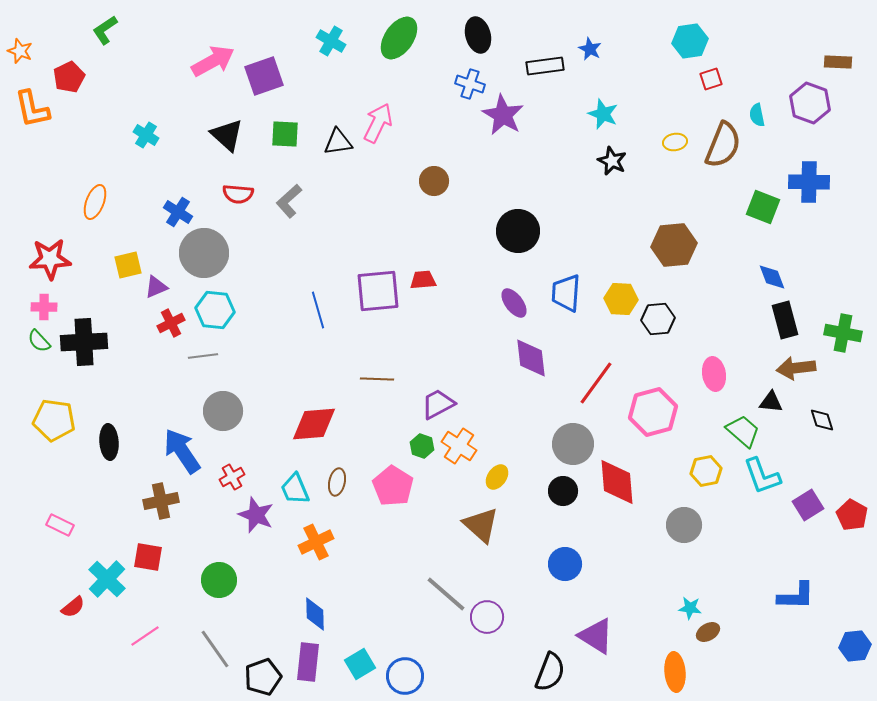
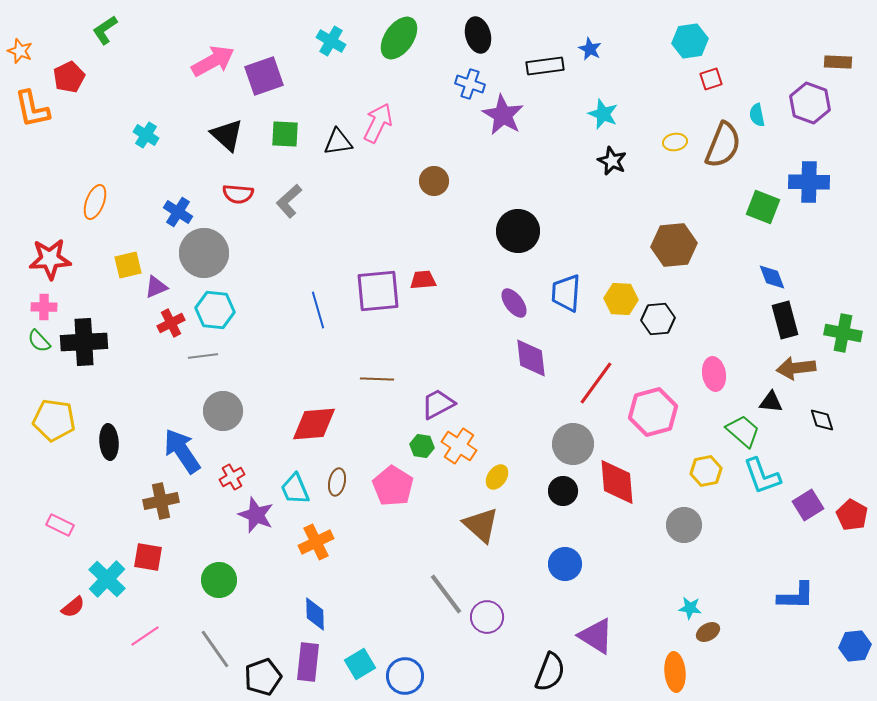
green hexagon at (422, 446): rotated 10 degrees counterclockwise
gray line at (446, 594): rotated 12 degrees clockwise
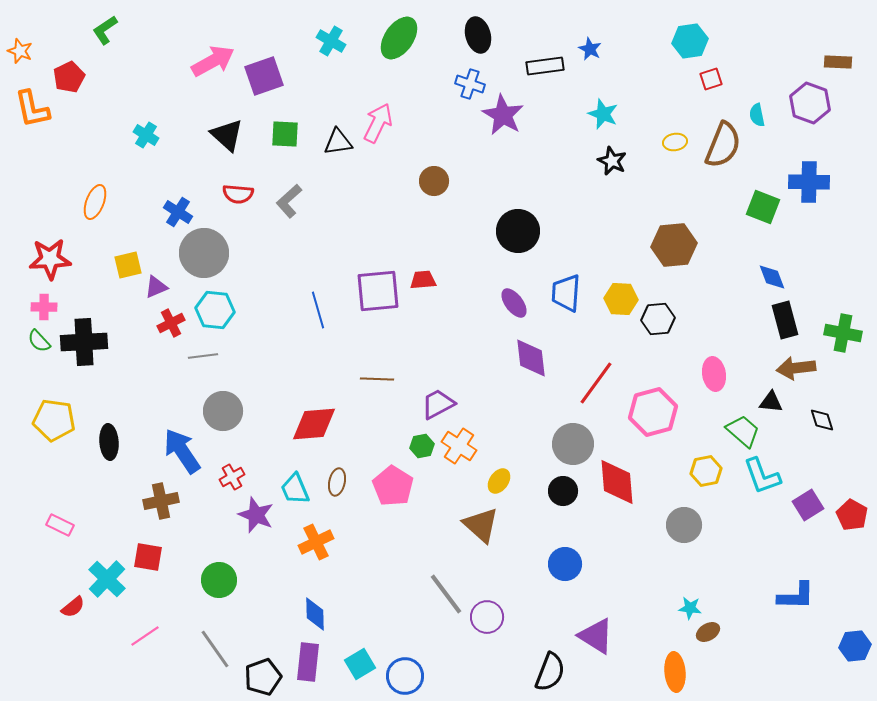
green hexagon at (422, 446): rotated 20 degrees counterclockwise
yellow ellipse at (497, 477): moved 2 px right, 4 px down
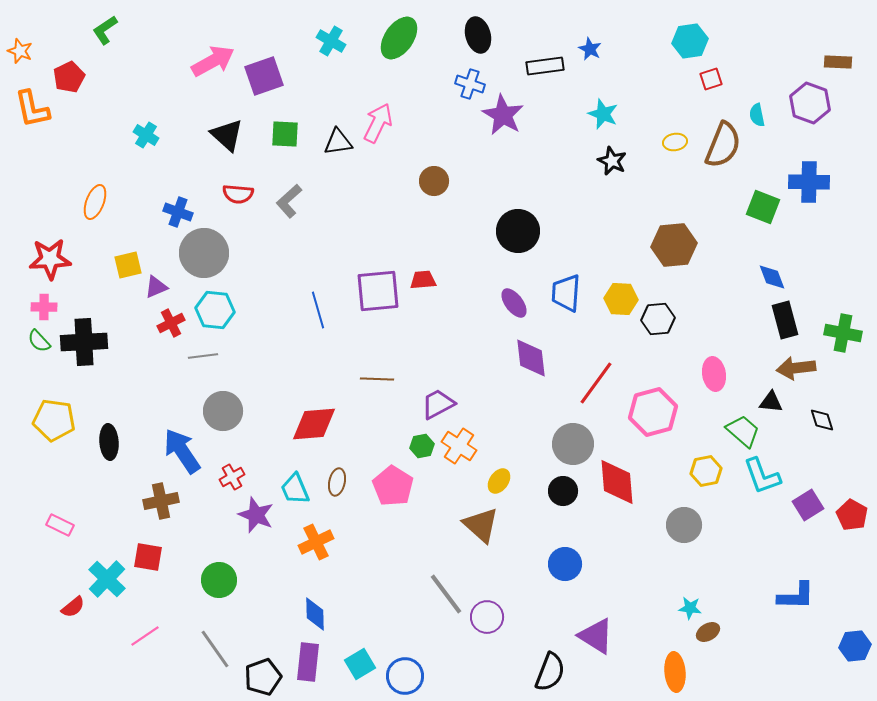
blue cross at (178, 212): rotated 12 degrees counterclockwise
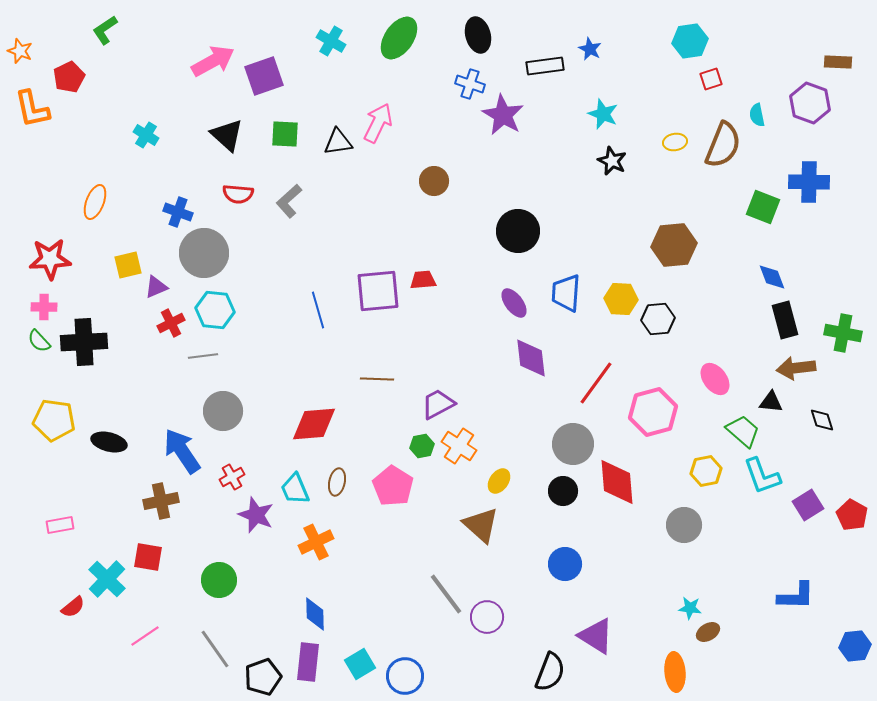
pink ellipse at (714, 374): moved 1 px right, 5 px down; rotated 28 degrees counterclockwise
black ellipse at (109, 442): rotated 72 degrees counterclockwise
pink rectangle at (60, 525): rotated 36 degrees counterclockwise
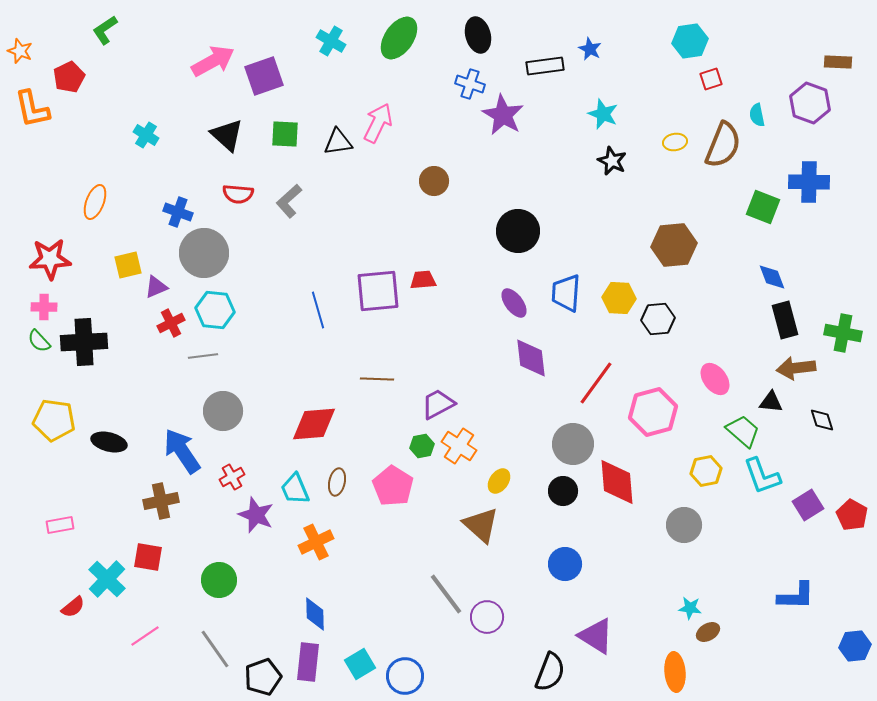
yellow hexagon at (621, 299): moved 2 px left, 1 px up
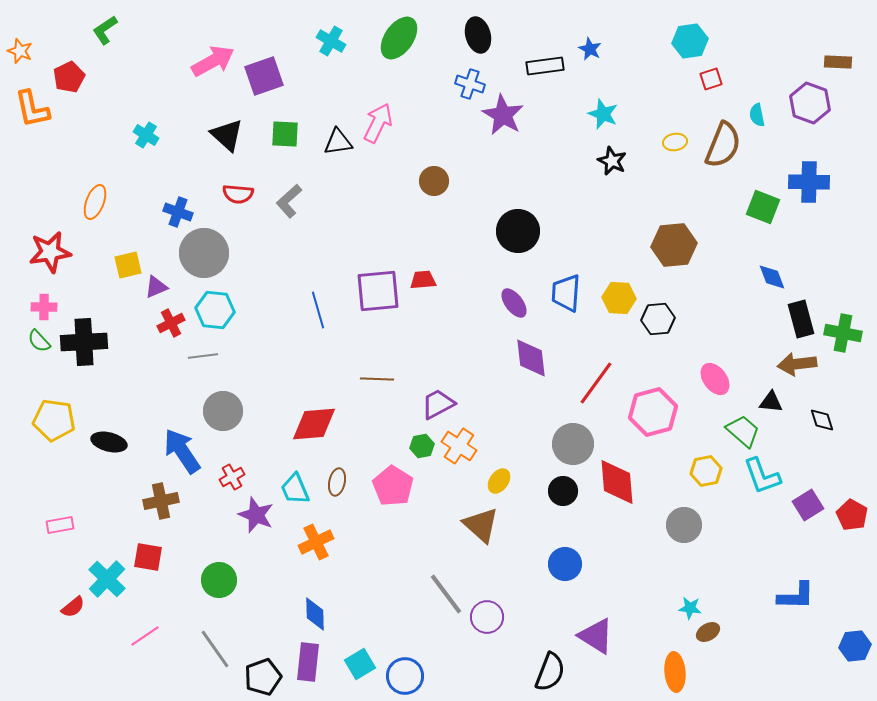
red star at (50, 259): moved 7 px up; rotated 6 degrees counterclockwise
black rectangle at (785, 320): moved 16 px right, 1 px up
brown arrow at (796, 368): moved 1 px right, 4 px up
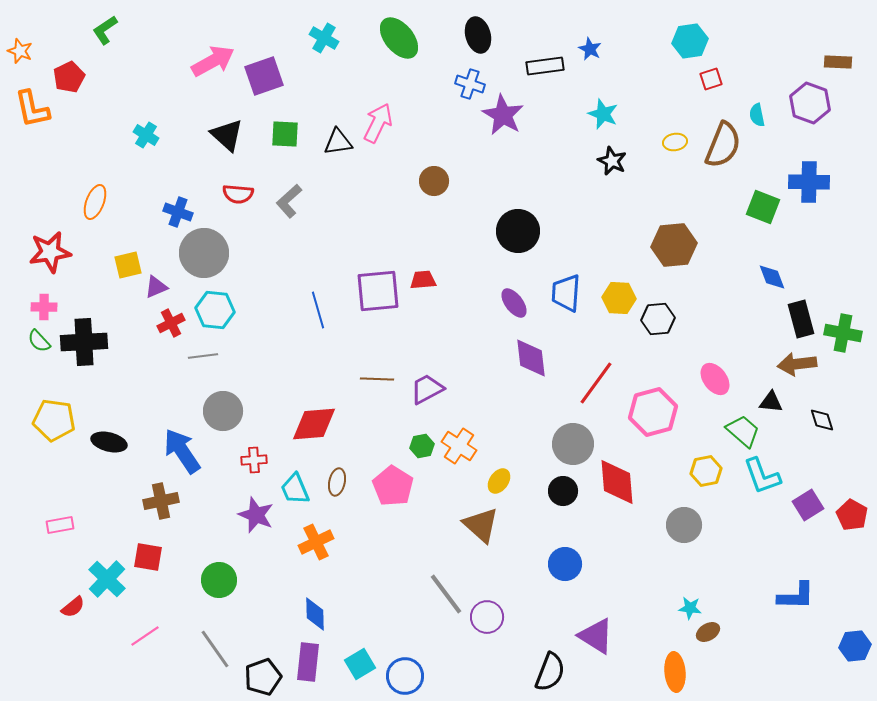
green ellipse at (399, 38): rotated 75 degrees counterclockwise
cyan cross at (331, 41): moved 7 px left, 3 px up
purple trapezoid at (438, 404): moved 11 px left, 15 px up
red cross at (232, 477): moved 22 px right, 17 px up; rotated 25 degrees clockwise
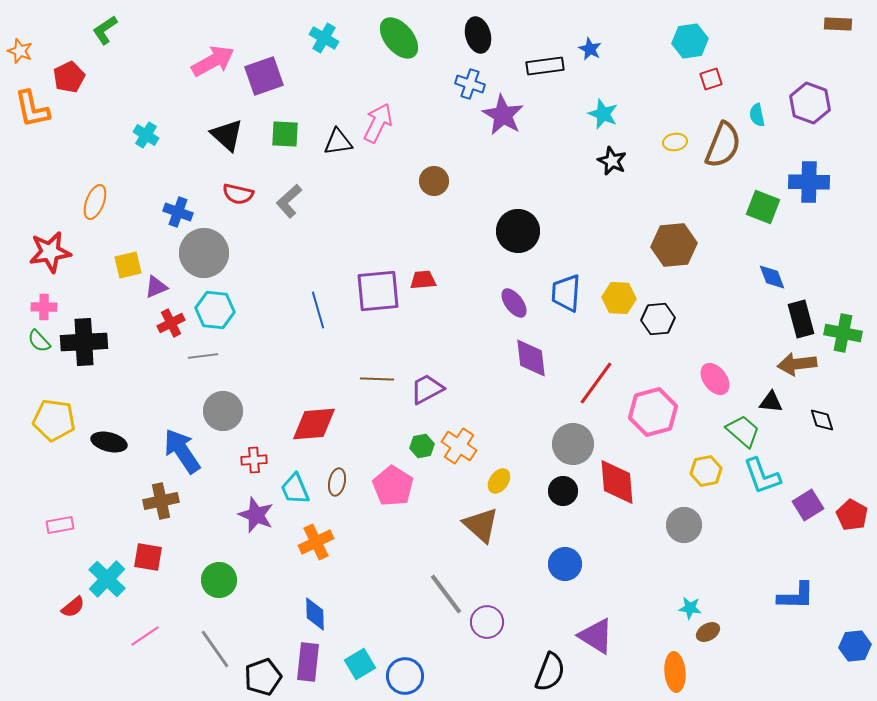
brown rectangle at (838, 62): moved 38 px up
red semicircle at (238, 194): rotated 8 degrees clockwise
purple circle at (487, 617): moved 5 px down
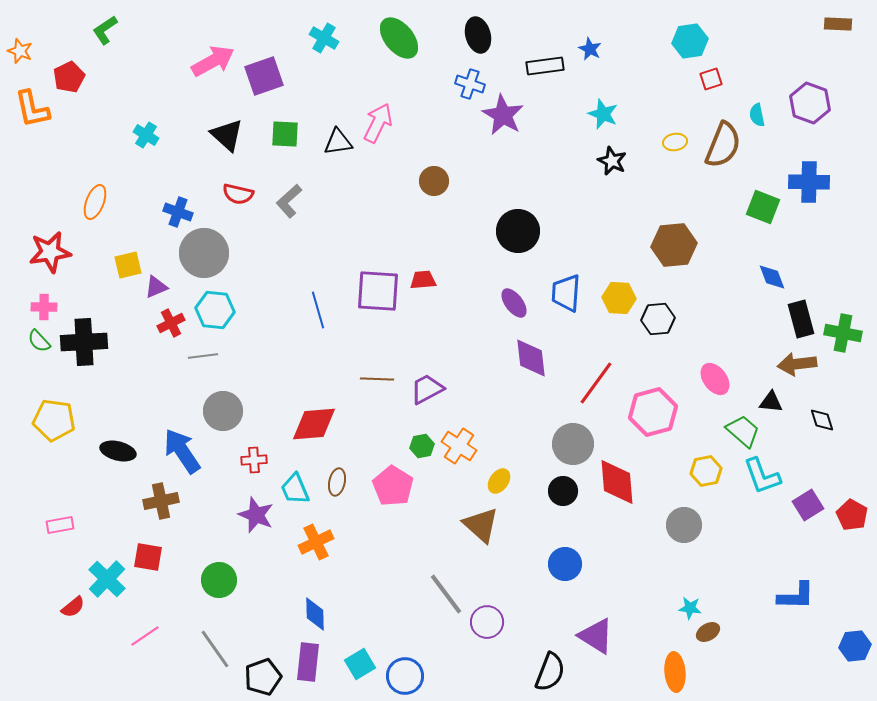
purple square at (378, 291): rotated 9 degrees clockwise
black ellipse at (109, 442): moved 9 px right, 9 px down
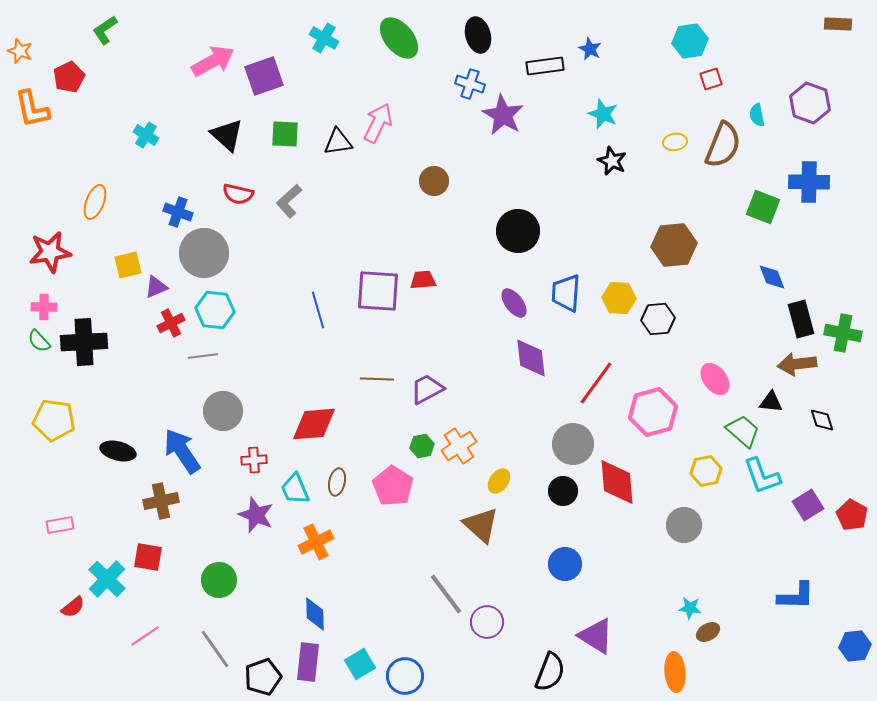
orange cross at (459, 446): rotated 24 degrees clockwise
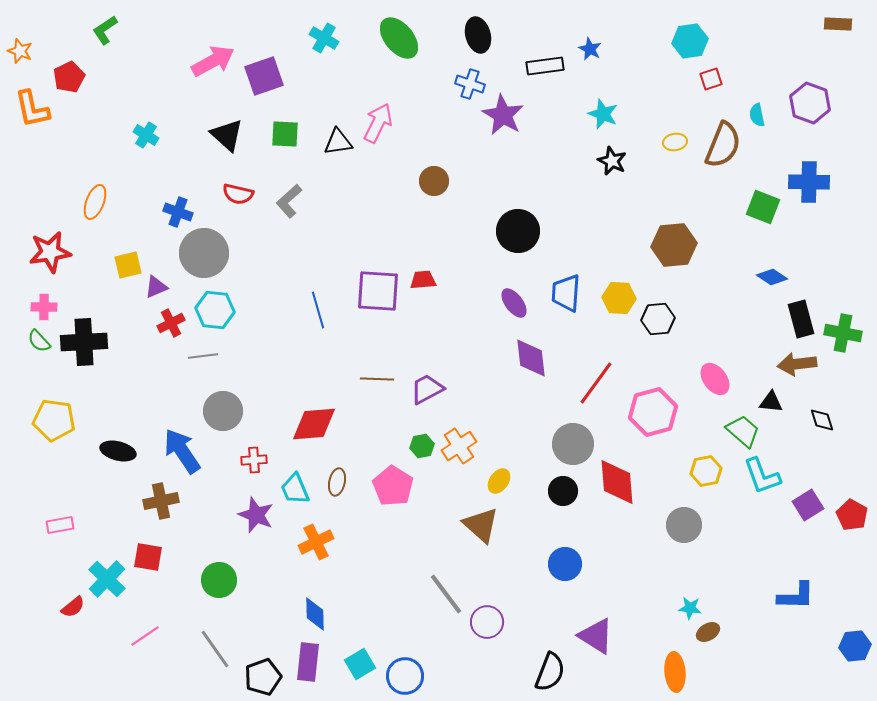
blue diamond at (772, 277): rotated 36 degrees counterclockwise
